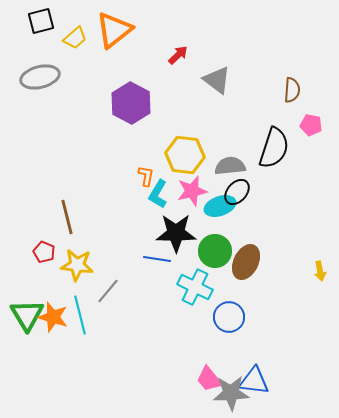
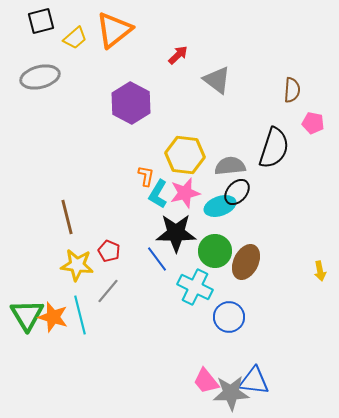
pink pentagon: moved 2 px right, 2 px up
pink star: moved 7 px left, 2 px down
red pentagon: moved 65 px right, 1 px up
blue line: rotated 44 degrees clockwise
pink trapezoid: moved 3 px left, 2 px down
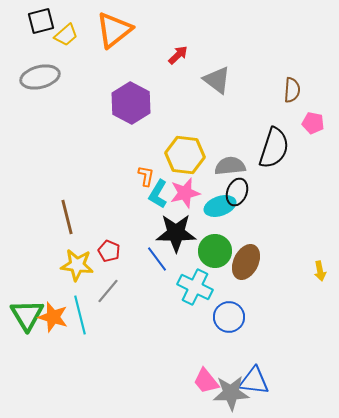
yellow trapezoid: moved 9 px left, 3 px up
black ellipse: rotated 20 degrees counterclockwise
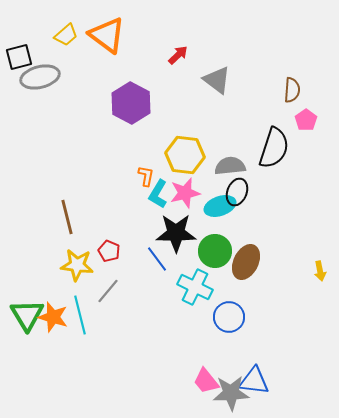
black square: moved 22 px left, 36 px down
orange triangle: moved 7 px left, 5 px down; rotated 45 degrees counterclockwise
pink pentagon: moved 7 px left, 3 px up; rotated 25 degrees clockwise
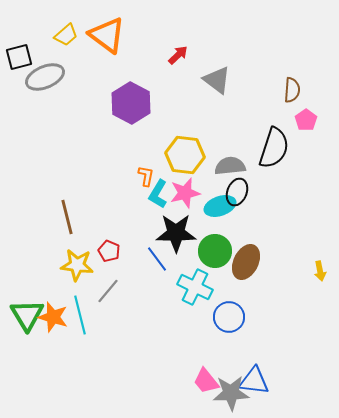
gray ellipse: moved 5 px right; rotated 9 degrees counterclockwise
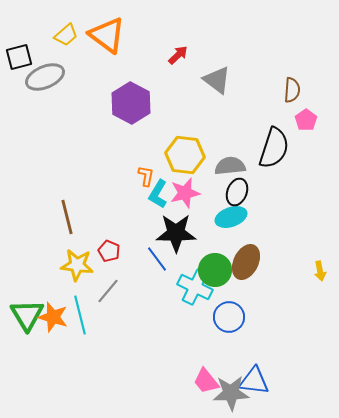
cyan ellipse: moved 11 px right, 11 px down
green circle: moved 19 px down
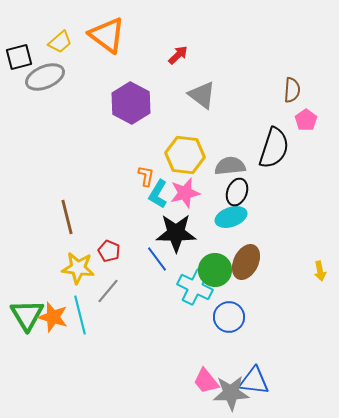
yellow trapezoid: moved 6 px left, 7 px down
gray triangle: moved 15 px left, 15 px down
yellow star: moved 1 px right, 3 px down
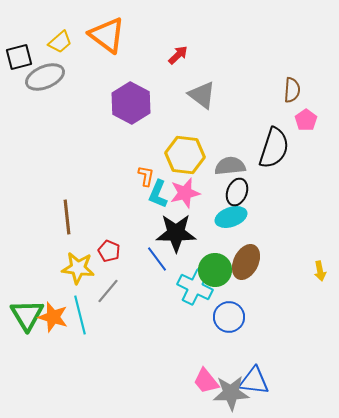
cyan L-shape: rotated 8 degrees counterclockwise
brown line: rotated 8 degrees clockwise
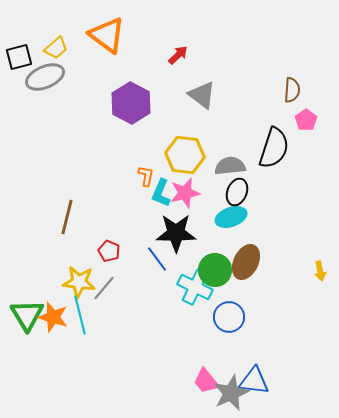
yellow trapezoid: moved 4 px left, 6 px down
cyan L-shape: moved 3 px right, 1 px up
brown line: rotated 20 degrees clockwise
yellow star: moved 1 px right, 14 px down
gray line: moved 4 px left, 3 px up
gray star: rotated 21 degrees counterclockwise
